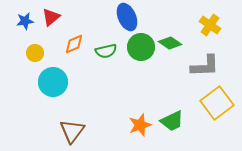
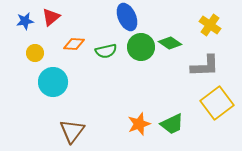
orange diamond: rotated 25 degrees clockwise
green trapezoid: moved 3 px down
orange star: moved 1 px left, 1 px up
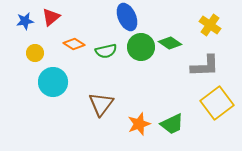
orange diamond: rotated 30 degrees clockwise
brown triangle: moved 29 px right, 27 px up
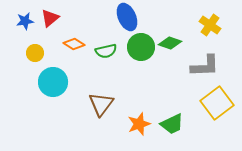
red triangle: moved 1 px left, 1 px down
green diamond: rotated 15 degrees counterclockwise
